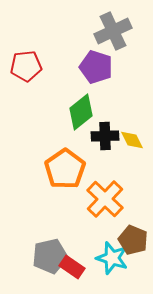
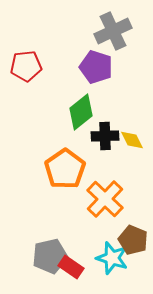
red rectangle: moved 1 px left
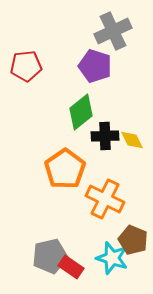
purple pentagon: moved 1 px left, 1 px up
orange cross: rotated 18 degrees counterclockwise
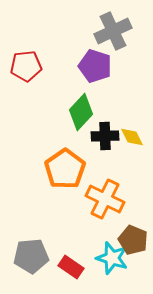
green diamond: rotated 9 degrees counterclockwise
yellow diamond: moved 3 px up
gray pentagon: moved 19 px left; rotated 8 degrees clockwise
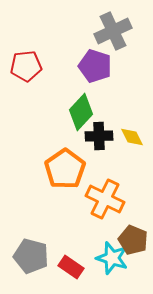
black cross: moved 6 px left
gray pentagon: rotated 20 degrees clockwise
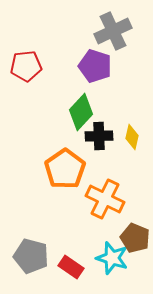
yellow diamond: rotated 40 degrees clockwise
brown pentagon: moved 2 px right, 2 px up
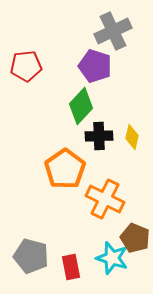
green diamond: moved 6 px up
red rectangle: rotated 45 degrees clockwise
